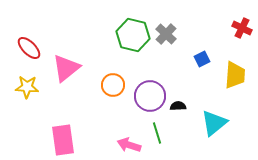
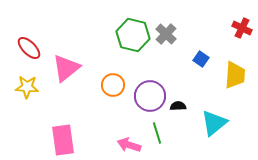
blue square: moved 1 px left; rotated 28 degrees counterclockwise
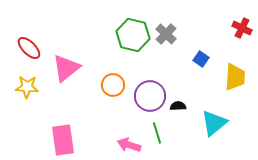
yellow trapezoid: moved 2 px down
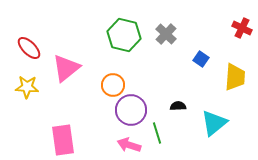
green hexagon: moved 9 px left
purple circle: moved 19 px left, 14 px down
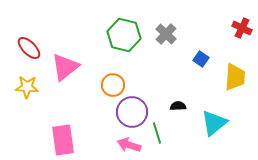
pink triangle: moved 1 px left, 1 px up
purple circle: moved 1 px right, 2 px down
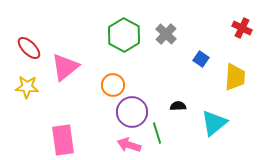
green hexagon: rotated 16 degrees clockwise
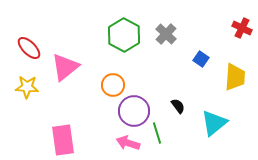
black semicircle: rotated 56 degrees clockwise
purple circle: moved 2 px right, 1 px up
pink arrow: moved 1 px left, 2 px up
